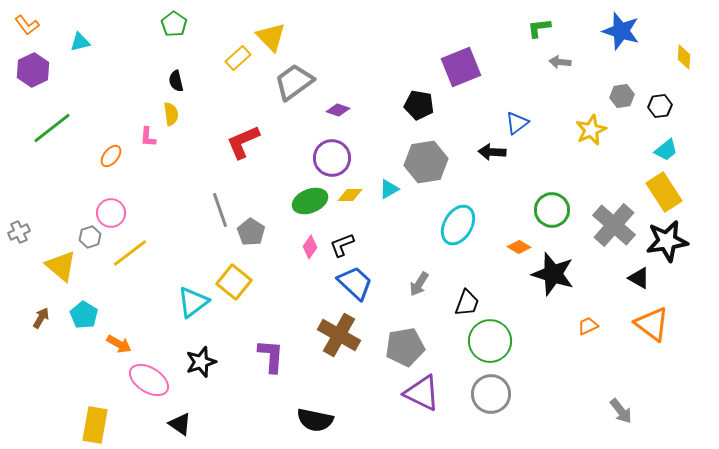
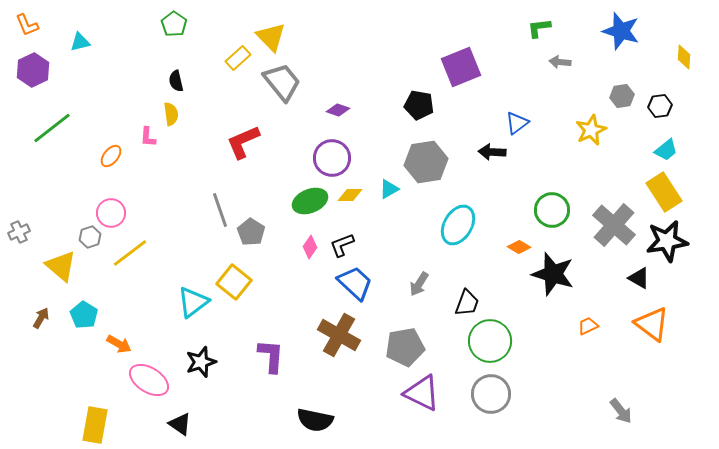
orange L-shape at (27, 25): rotated 15 degrees clockwise
gray trapezoid at (294, 82): moved 12 px left; rotated 87 degrees clockwise
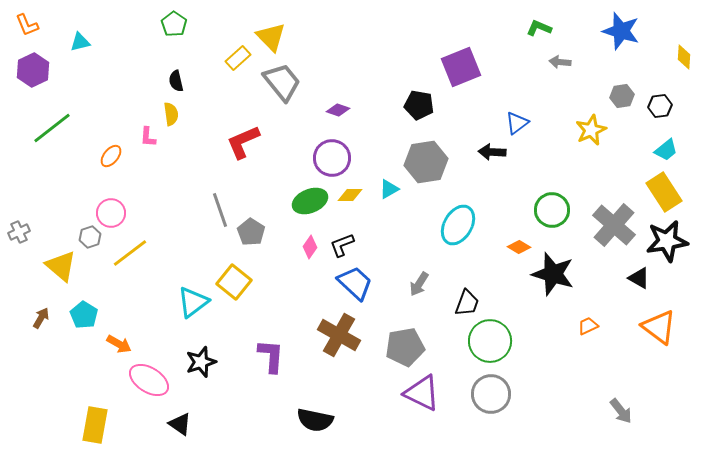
green L-shape at (539, 28): rotated 30 degrees clockwise
orange triangle at (652, 324): moved 7 px right, 3 px down
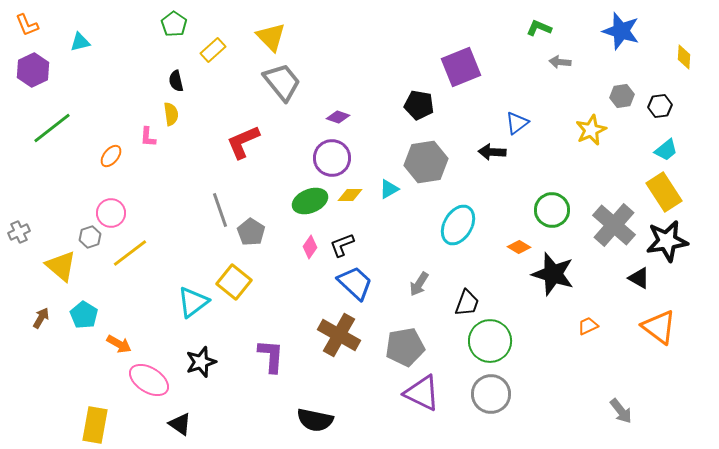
yellow rectangle at (238, 58): moved 25 px left, 8 px up
purple diamond at (338, 110): moved 7 px down
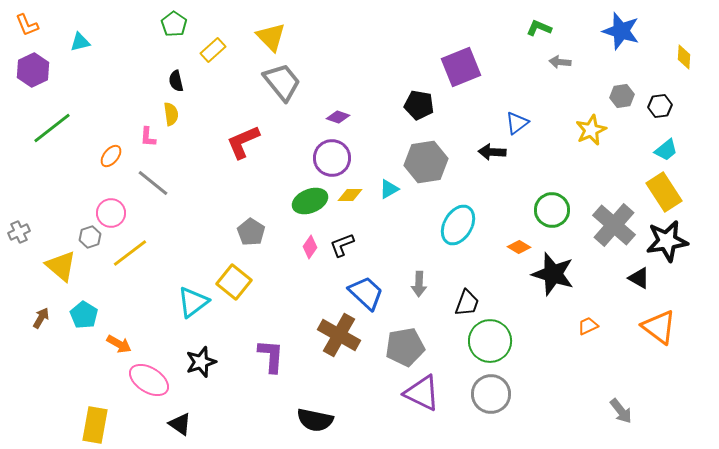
gray line at (220, 210): moved 67 px left, 27 px up; rotated 32 degrees counterclockwise
blue trapezoid at (355, 283): moved 11 px right, 10 px down
gray arrow at (419, 284): rotated 30 degrees counterclockwise
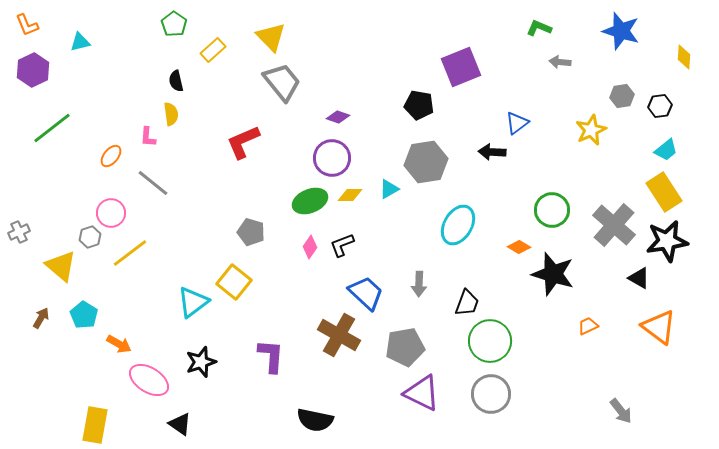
gray pentagon at (251, 232): rotated 16 degrees counterclockwise
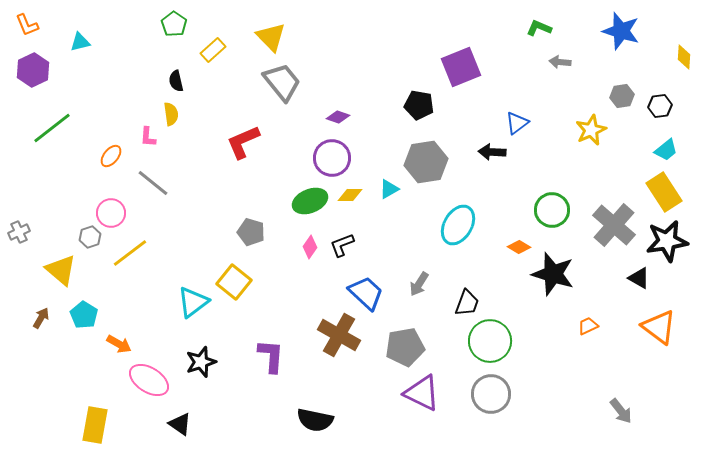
yellow triangle at (61, 266): moved 4 px down
gray arrow at (419, 284): rotated 30 degrees clockwise
